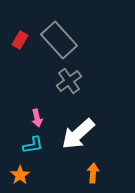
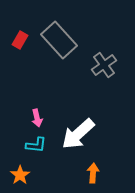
gray cross: moved 35 px right, 16 px up
cyan L-shape: moved 3 px right; rotated 15 degrees clockwise
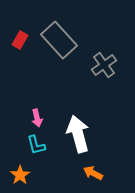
white arrow: rotated 117 degrees clockwise
cyan L-shape: rotated 70 degrees clockwise
orange arrow: rotated 66 degrees counterclockwise
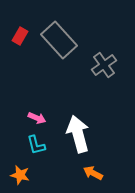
red rectangle: moved 4 px up
pink arrow: rotated 54 degrees counterclockwise
orange star: rotated 24 degrees counterclockwise
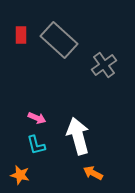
red rectangle: moved 1 px right, 1 px up; rotated 30 degrees counterclockwise
gray rectangle: rotated 6 degrees counterclockwise
white arrow: moved 2 px down
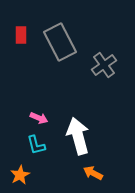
gray rectangle: moved 1 px right, 2 px down; rotated 21 degrees clockwise
pink arrow: moved 2 px right
orange star: rotated 30 degrees clockwise
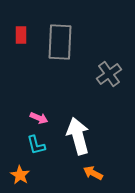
gray rectangle: rotated 30 degrees clockwise
gray cross: moved 5 px right, 9 px down
orange star: rotated 12 degrees counterclockwise
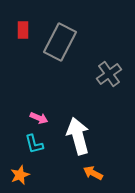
red rectangle: moved 2 px right, 5 px up
gray rectangle: rotated 24 degrees clockwise
cyan L-shape: moved 2 px left, 1 px up
orange star: rotated 18 degrees clockwise
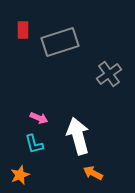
gray rectangle: rotated 45 degrees clockwise
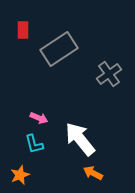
gray rectangle: moved 1 px left, 7 px down; rotated 15 degrees counterclockwise
white arrow: moved 2 px right, 3 px down; rotated 24 degrees counterclockwise
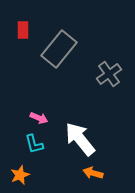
gray rectangle: rotated 18 degrees counterclockwise
orange arrow: rotated 12 degrees counterclockwise
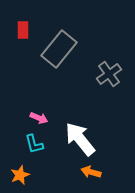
orange arrow: moved 2 px left, 1 px up
